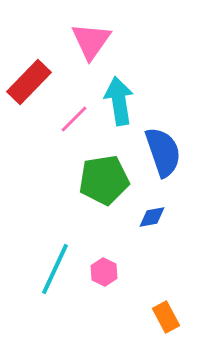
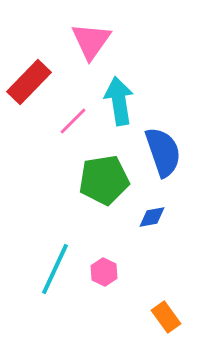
pink line: moved 1 px left, 2 px down
orange rectangle: rotated 8 degrees counterclockwise
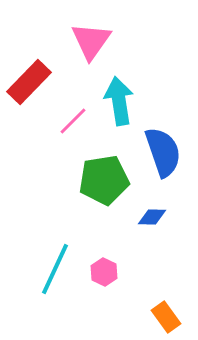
blue diamond: rotated 12 degrees clockwise
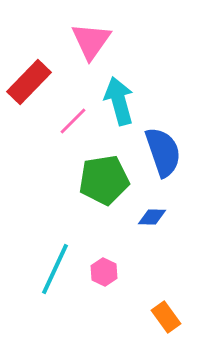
cyan arrow: rotated 6 degrees counterclockwise
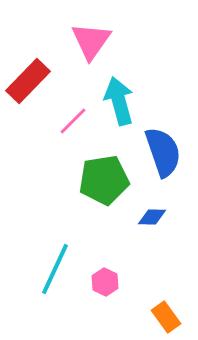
red rectangle: moved 1 px left, 1 px up
pink hexagon: moved 1 px right, 10 px down
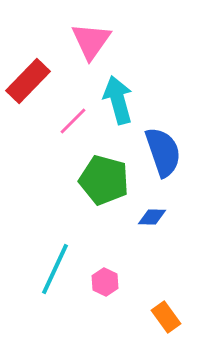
cyan arrow: moved 1 px left, 1 px up
green pentagon: rotated 24 degrees clockwise
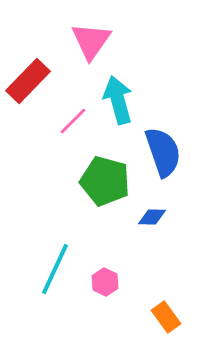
green pentagon: moved 1 px right, 1 px down
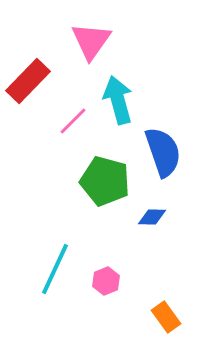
pink hexagon: moved 1 px right, 1 px up; rotated 12 degrees clockwise
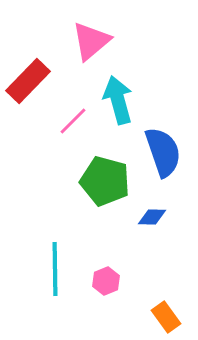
pink triangle: rotated 15 degrees clockwise
cyan line: rotated 26 degrees counterclockwise
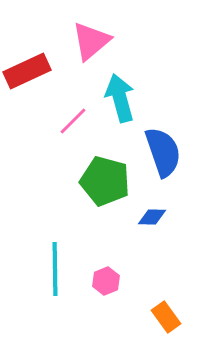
red rectangle: moved 1 px left, 10 px up; rotated 21 degrees clockwise
cyan arrow: moved 2 px right, 2 px up
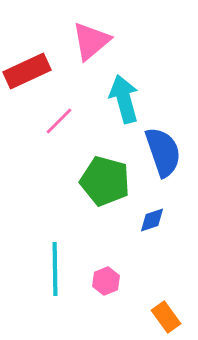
cyan arrow: moved 4 px right, 1 px down
pink line: moved 14 px left
blue diamond: moved 3 px down; rotated 20 degrees counterclockwise
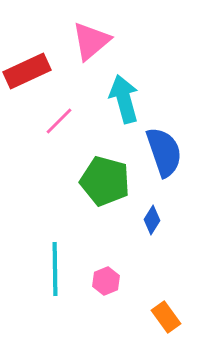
blue semicircle: moved 1 px right
blue diamond: rotated 40 degrees counterclockwise
